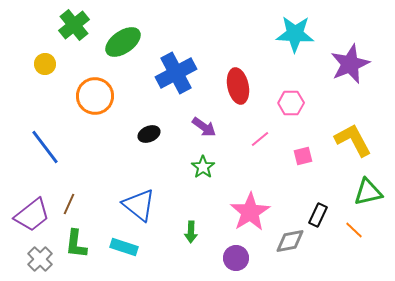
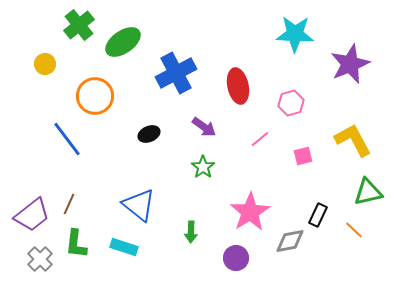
green cross: moved 5 px right
pink hexagon: rotated 15 degrees counterclockwise
blue line: moved 22 px right, 8 px up
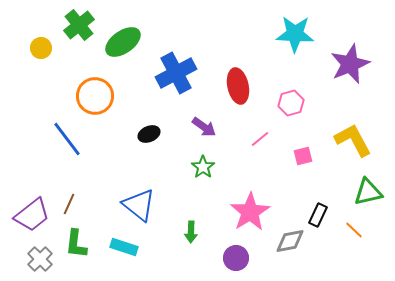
yellow circle: moved 4 px left, 16 px up
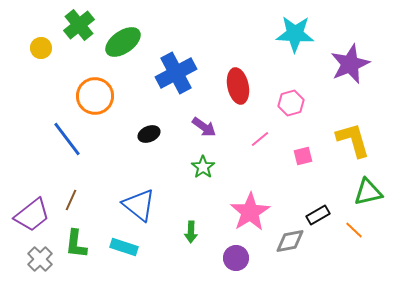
yellow L-shape: rotated 12 degrees clockwise
brown line: moved 2 px right, 4 px up
black rectangle: rotated 35 degrees clockwise
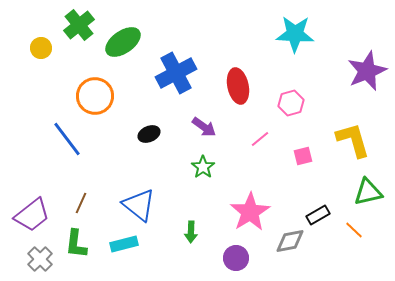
purple star: moved 17 px right, 7 px down
brown line: moved 10 px right, 3 px down
cyan rectangle: moved 3 px up; rotated 32 degrees counterclockwise
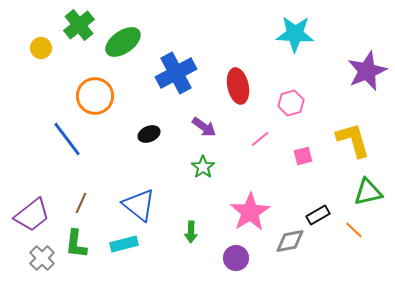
gray cross: moved 2 px right, 1 px up
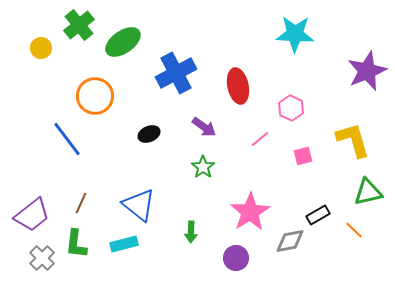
pink hexagon: moved 5 px down; rotated 20 degrees counterclockwise
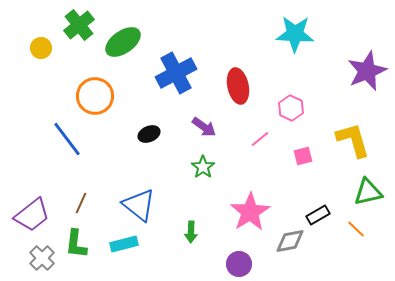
orange line: moved 2 px right, 1 px up
purple circle: moved 3 px right, 6 px down
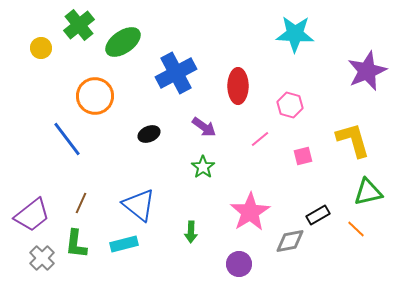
red ellipse: rotated 12 degrees clockwise
pink hexagon: moved 1 px left, 3 px up; rotated 10 degrees counterclockwise
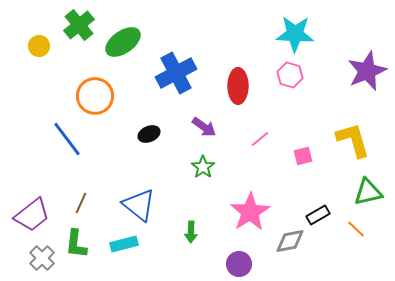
yellow circle: moved 2 px left, 2 px up
pink hexagon: moved 30 px up
